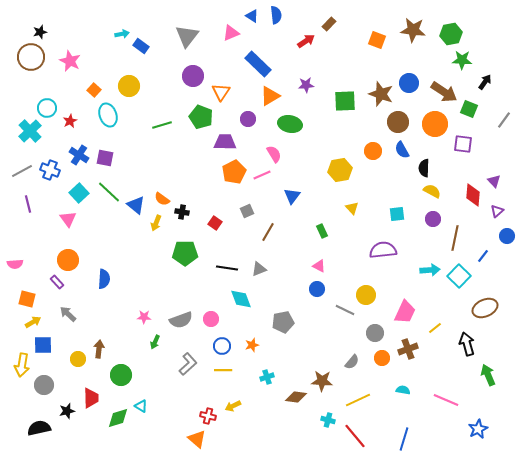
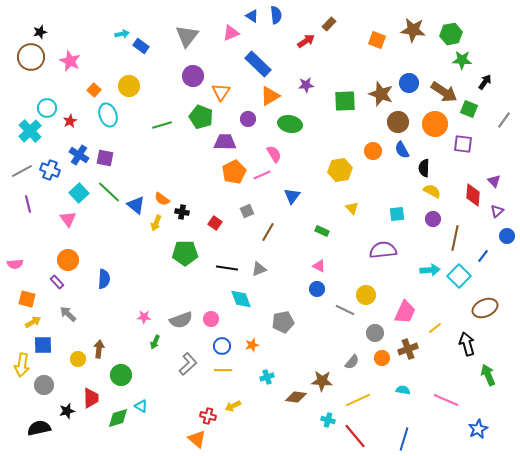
green rectangle at (322, 231): rotated 40 degrees counterclockwise
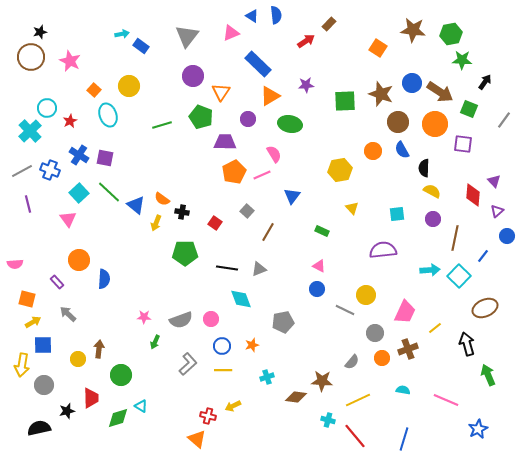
orange square at (377, 40): moved 1 px right, 8 px down; rotated 12 degrees clockwise
blue circle at (409, 83): moved 3 px right
brown arrow at (444, 92): moved 4 px left
gray square at (247, 211): rotated 24 degrees counterclockwise
orange circle at (68, 260): moved 11 px right
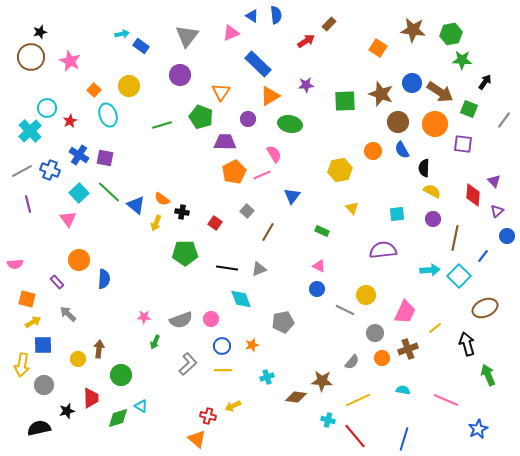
purple circle at (193, 76): moved 13 px left, 1 px up
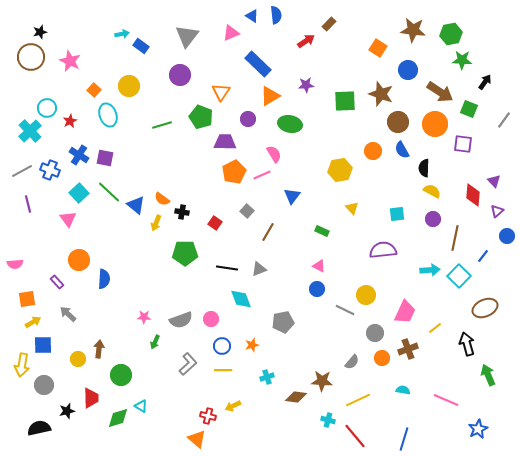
blue circle at (412, 83): moved 4 px left, 13 px up
orange square at (27, 299): rotated 24 degrees counterclockwise
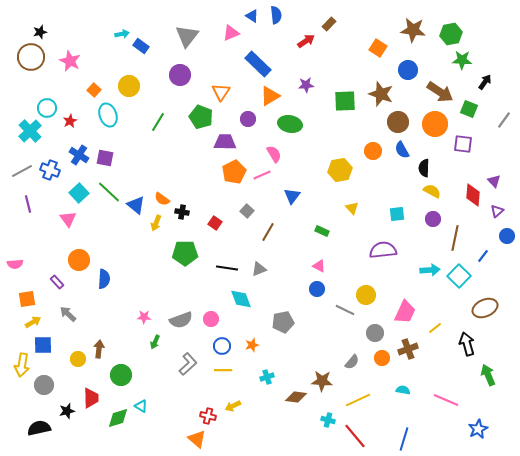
green line at (162, 125): moved 4 px left, 3 px up; rotated 42 degrees counterclockwise
